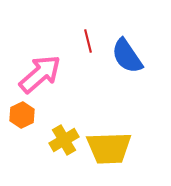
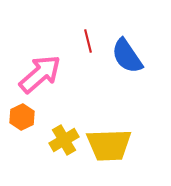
orange hexagon: moved 2 px down
yellow trapezoid: moved 3 px up
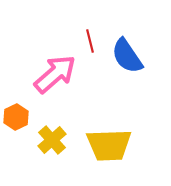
red line: moved 2 px right
pink arrow: moved 15 px right
orange hexagon: moved 6 px left
yellow cross: moved 12 px left; rotated 12 degrees counterclockwise
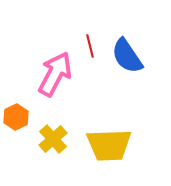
red line: moved 5 px down
pink arrow: rotated 21 degrees counterclockwise
yellow cross: moved 1 px right, 1 px up
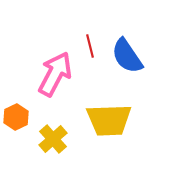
yellow trapezoid: moved 25 px up
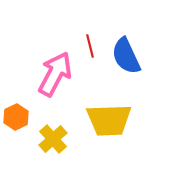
blue semicircle: moved 1 px left; rotated 9 degrees clockwise
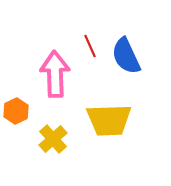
red line: rotated 10 degrees counterclockwise
pink arrow: rotated 30 degrees counterclockwise
orange hexagon: moved 6 px up
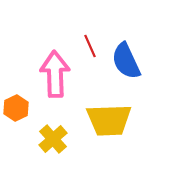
blue semicircle: moved 5 px down
orange hexagon: moved 3 px up
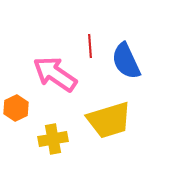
red line: rotated 20 degrees clockwise
pink arrow: rotated 54 degrees counterclockwise
yellow trapezoid: rotated 15 degrees counterclockwise
yellow cross: rotated 32 degrees clockwise
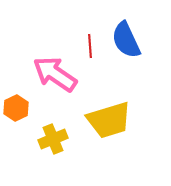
blue semicircle: moved 21 px up
yellow cross: rotated 12 degrees counterclockwise
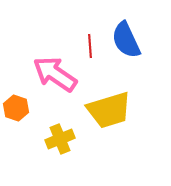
orange hexagon: rotated 15 degrees counterclockwise
yellow trapezoid: moved 10 px up
yellow cross: moved 7 px right
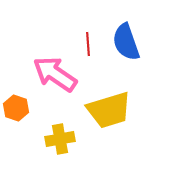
blue semicircle: moved 2 px down; rotated 6 degrees clockwise
red line: moved 2 px left, 2 px up
yellow cross: rotated 12 degrees clockwise
